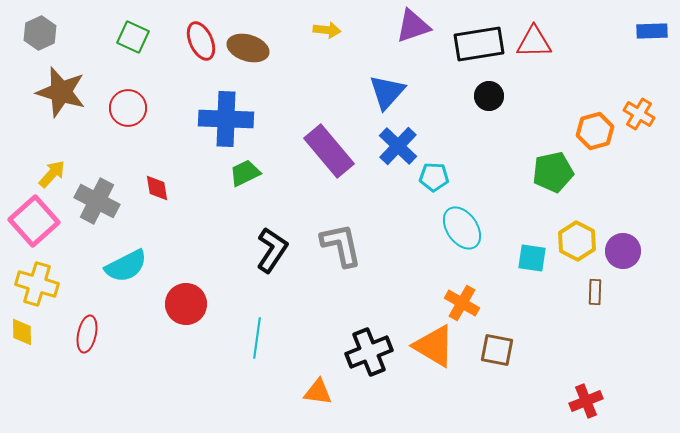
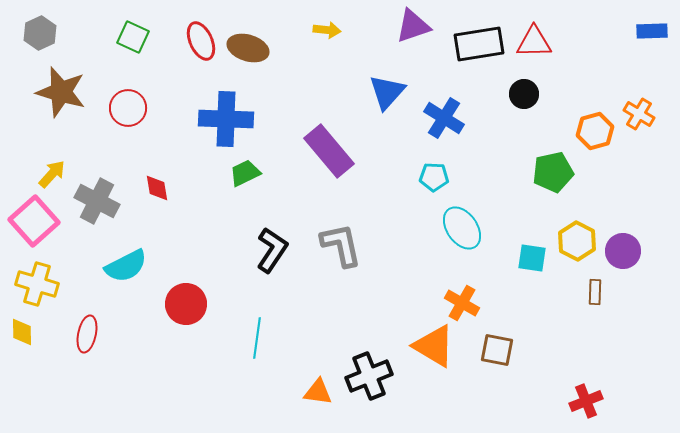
black circle at (489, 96): moved 35 px right, 2 px up
blue cross at (398, 146): moved 46 px right, 28 px up; rotated 12 degrees counterclockwise
black cross at (369, 352): moved 24 px down
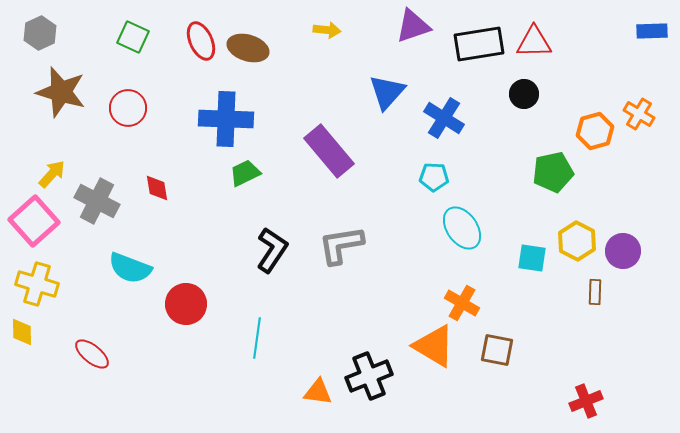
gray L-shape at (341, 245): rotated 87 degrees counterclockwise
cyan semicircle at (126, 266): moved 4 px right, 2 px down; rotated 48 degrees clockwise
red ellipse at (87, 334): moved 5 px right, 20 px down; rotated 63 degrees counterclockwise
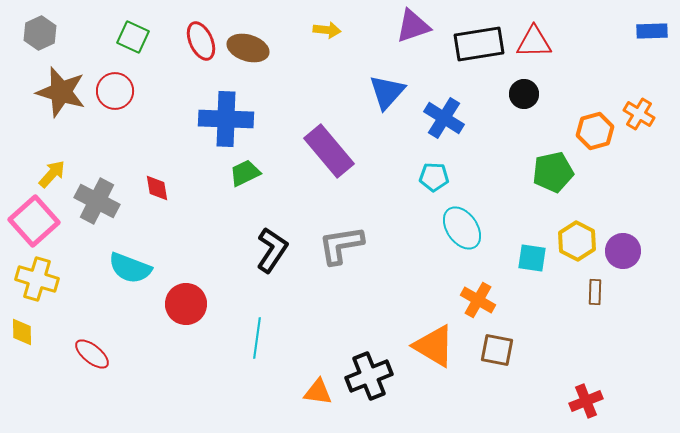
red circle at (128, 108): moved 13 px left, 17 px up
yellow cross at (37, 284): moved 5 px up
orange cross at (462, 303): moved 16 px right, 3 px up
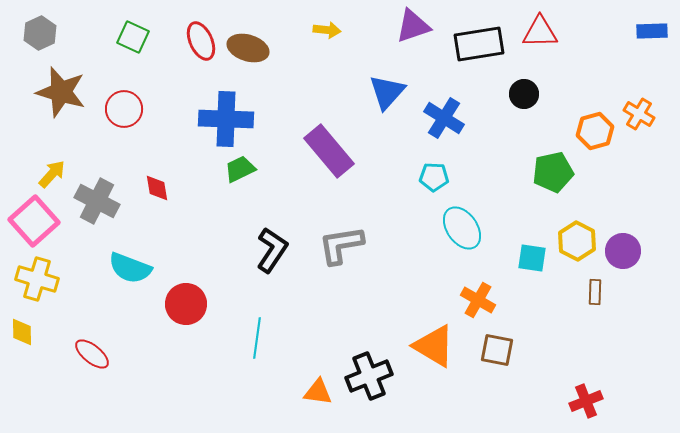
red triangle at (534, 42): moved 6 px right, 10 px up
red circle at (115, 91): moved 9 px right, 18 px down
green trapezoid at (245, 173): moved 5 px left, 4 px up
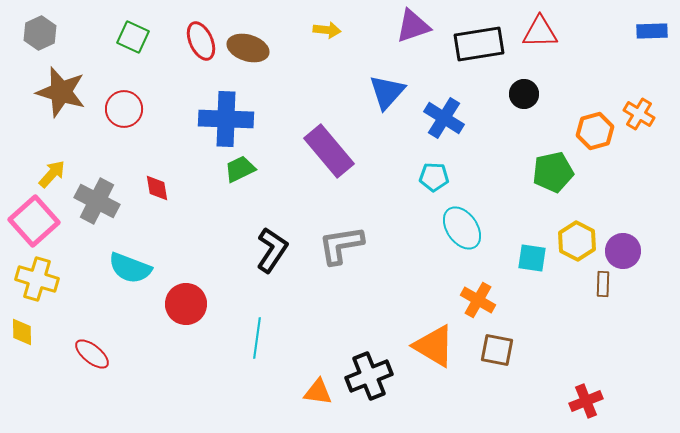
brown rectangle at (595, 292): moved 8 px right, 8 px up
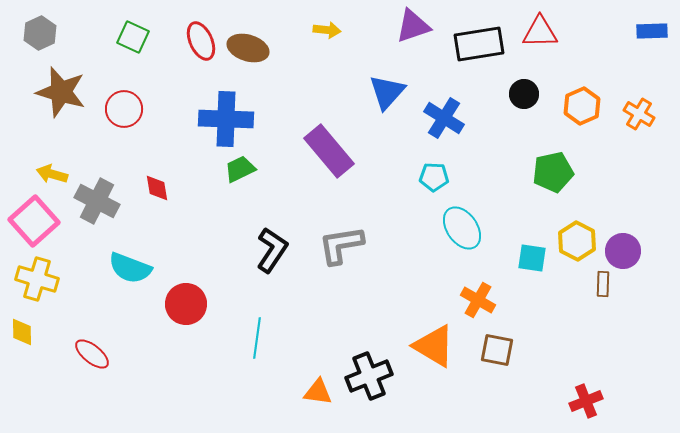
orange hexagon at (595, 131): moved 13 px left, 25 px up; rotated 9 degrees counterclockwise
yellow arrow at (52, 174): rotated 116 degrees counterclockwise
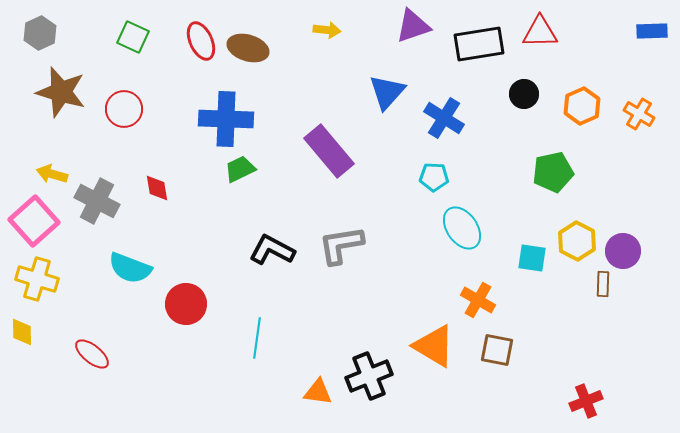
black L-shape at (272, 250): rotated 96 degrees counterclockwise
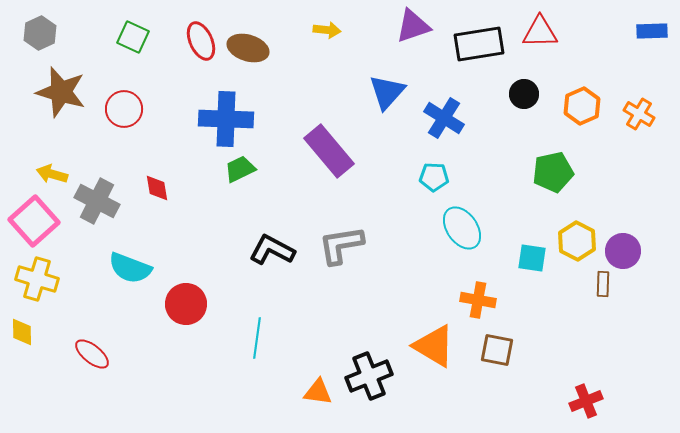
orange cross at (478, 300): rotated 20 degrees counterclockwise
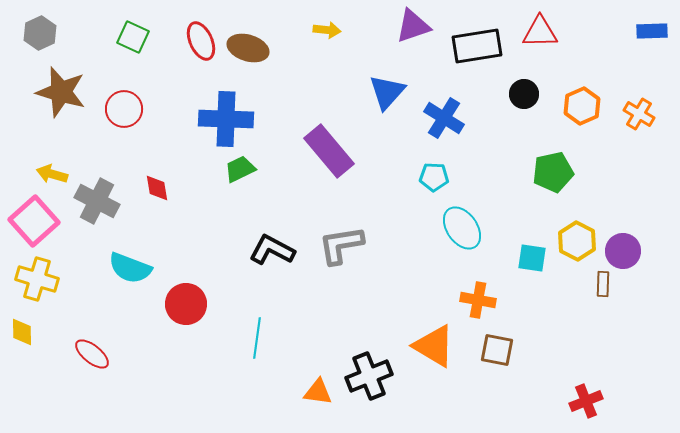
black rectangle at (479, 44): moved 2 px left, 2 px down
